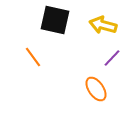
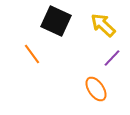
black square: moved 1 px right, 1 px down; rotated 12 degrees clockwise
yellow arrow: rotated 28 degrees clockwise
orange line: moved 1 px left, 3 px up
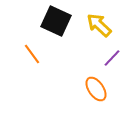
yellow arrow: moved 4 px left
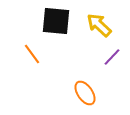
black square: rotated 20 degrees counterclockwise
purple line: moved 1 px up
orange ellipse: moved 11 px left, 4 px down
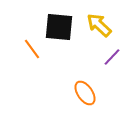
black square: moved 3 px right, 6 px down
orange line: moved 5 px up
